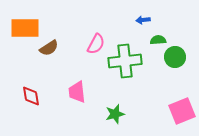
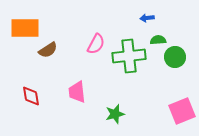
blue arrow: moved 4 px right, 2 px up
brown semicircle: moved 1 px left, 2 px down
green cross: moved 4 px right, 5 px up
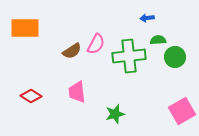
brown semicircle: moved 24 px right, 1 px down
red diamond: rotated 50 degrees counterclockwise
pink square: rotated 8 degrees counterclockwise
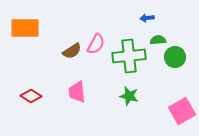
green star: moved 14 px right, 18 px up; rotated 30 degrees clockwise
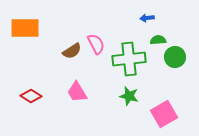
pink semicircle: rotated 55 degrees counterclockwise
green cross: moved 3 px down
pink trapezoid: rotated 25 degrees counterclockwise
pink square: moved 18 px left, 3 px down
